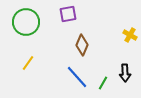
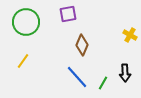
yellow line: moved 5 px left, 2 px up
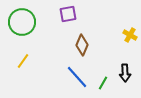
green circle: moved 4 px left
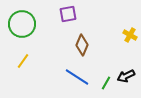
green circle: moved 2 px down
black arrow: moved 1 px right, 3 px down; rotated 66 degrees clockwise
blue line: rotated 15 degrees counterclockwise
green line: moved 3 px right
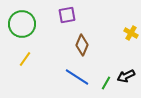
purple square: moved 1 px left, 1 px down
yellow cross: moved 1 px right, 2 px up
yellow line: moved 2 px right, 2 px up
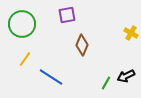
blue line: moved 26 px left
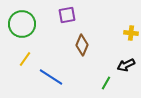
yellow cross: rotated 24 degrees counterclockwise
black arrow: moved 11 px up
